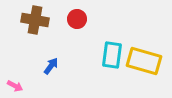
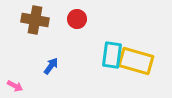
yellow rectangle: moved 8 px left
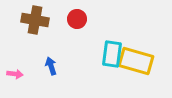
cyan rectangle: moved 1 px up
blue arrow: rotated 54 degrees counterclockwise
pink arrow: moved 12 px up; rotated 21 degrees counterclockwise
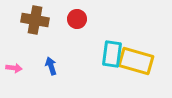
pink arrow: moved 1 px left, 6 px up
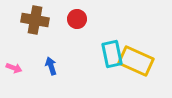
cyan rectangle: rotated 20 degrees counterclockwise
yellow rectangle: rotated 8 degrees clockwise
pink arrow: rotated 14 degrees clockwise
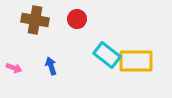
cyan rectangle: moved 5 px left, 1 px down; rotated 40 degrees counterclockwise
yellow rectangle: rotated 24 degrees counterclockwise
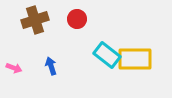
brown cross: rotated 28 degrees counterclockwise
yellow rectangle: moved 1 px left, 2 px up
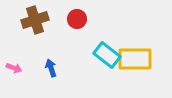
blue arrow: moved 2 px down
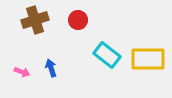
red circle: moved 1 px right, 1 px down
yellow rectangle: moved 13 px right
pink arrow: moved 8 px right, 4 px down
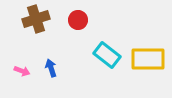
brown cross: moved 1 px right, 1 px up
pink arrow: moved 1 px up
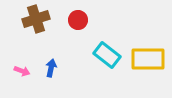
blue arrow: rotated 30 degrees clockwise
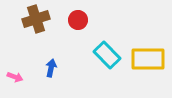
cyan rectangle: rotated 8 degrees clockwise
pink arrow: moved 7 px left, 6 px down
